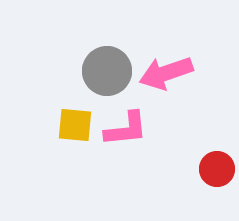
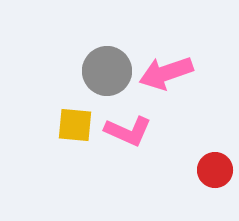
pink L-shape: moved 2 px right, 2 px down; rotated 30 degrees clockwise
red circle: moved 2 px left, 1 px down
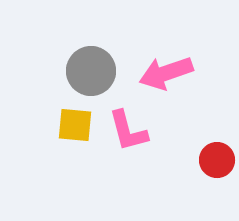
gray circle: moved 16 px left
pink L-shape: rotated 51 degrees clockwise
red circle: moved 2 px right, 10 px up
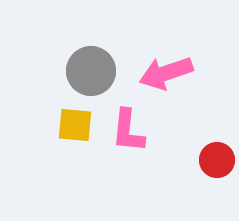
pink L-shape: rotated 21 degrees clockwise
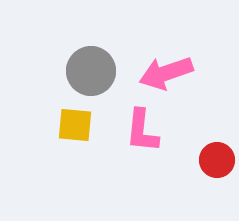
pink L-shape: moved 14 px right
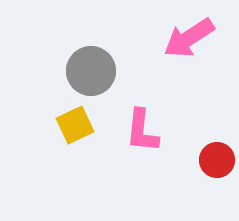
pink arrow: moved 23 px right, 35 px up; rotated 14 degrees counterclockwise
yellow square: rotated 30 degrees counterclockwise
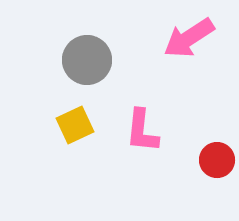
gray circle: moved 4 px left, 11 px up
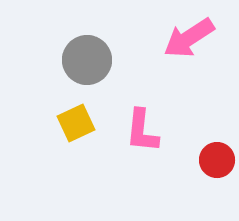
yellow square: moved 1 px right, 2 px up
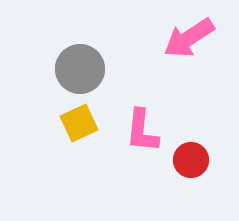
gray circle: moved 7 px left, 9 px down
yellow square: moved 3 px right
red circle: moved 26 px left
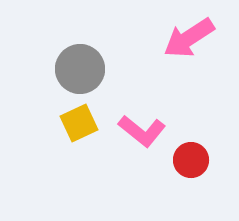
pink L-shape: rotated 57 degrees counterclockwise
